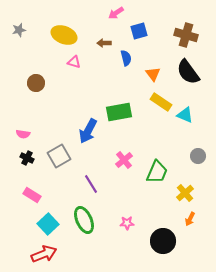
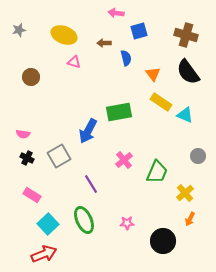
pink arrow: rotated 42 degrees clockwise
brown circle: moved 5 px left, 6 px up
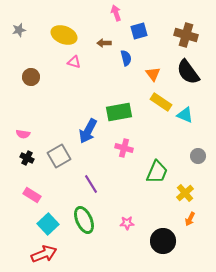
pink arrow: rotated 63 degrees clockwise
pink cross: moved 12 px up; rotated 36 degrees counterclockwise
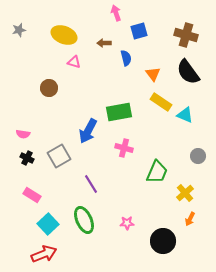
brown circle: moved 18 px right, 11 px down
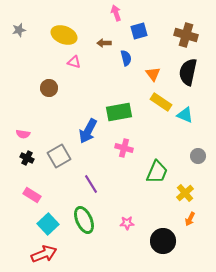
black semicircle: rotated 48 degrees clockwise
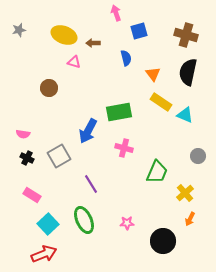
brown arrow: moved 11 px left
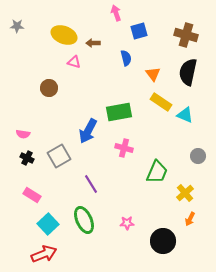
gray star: moved 2 px left, 4 px up; rotated 16 degrees clockwise
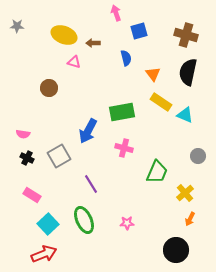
green rectangle: moved 3 px right
black circle: moved 13 px right, 9 px down
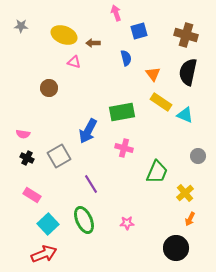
gray star: moved 4 px right
black circle: moved 2 px up
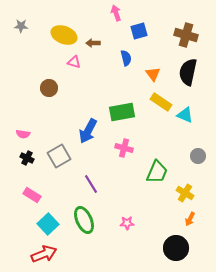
yellow cross: rotated 18 degrees counterclockwise
